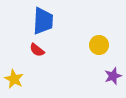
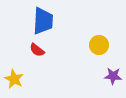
purple star: rotated 24 degrees clockwise
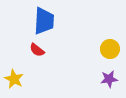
blue trapezoid: moved 1 px right
yellow circle: moved 11 px right, 4 px down
purple star: moved 4 px left, 3 px down; rotated 12 degrees counterclockwise
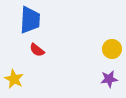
blue trapezoid: moved 14 px left, 1 px up
yellow circle: moved 2 px right
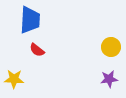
yellow circle: moved 1 px left, 2 px up
yellow star: rotated 24 degrees counterclockwise
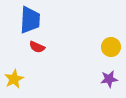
red semicircle: moved 3 px up; rotated 14 degrees counterclockwise
yellow star: rotated 30 degrees counterclockwise
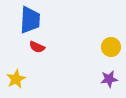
yellow star: moved 2 px right
